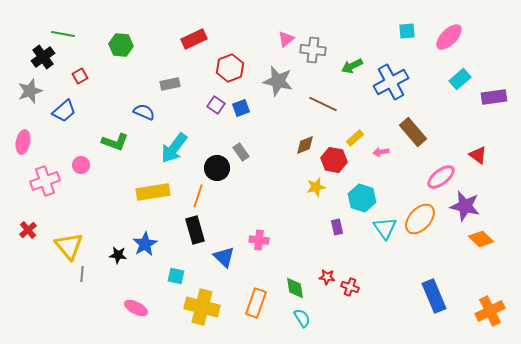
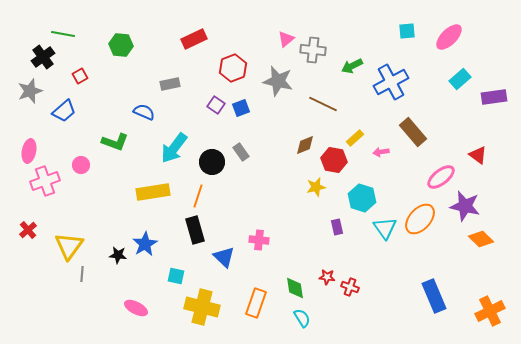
red hexagon at (230, 68): moved 3 px right
pink ellipse at (23, 142): moved 6 px right, 9 px down
black circle at (217, 168): moved 5 px left, 6 px up
yellow triangle at (69, 246): rotated 16 degrees clockwise
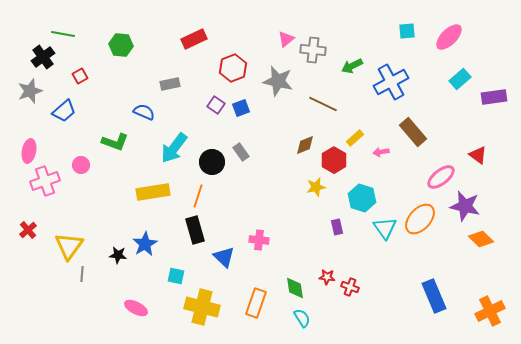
red hexagon at (334, 160): rotated 20 degrees clockwise
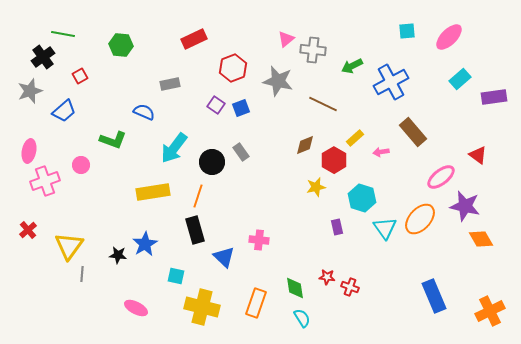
green L-shape at (115, 142): moved 2 px left, 2 px up
orange diamond at (481, 239): rotated 15 degrees clockwise
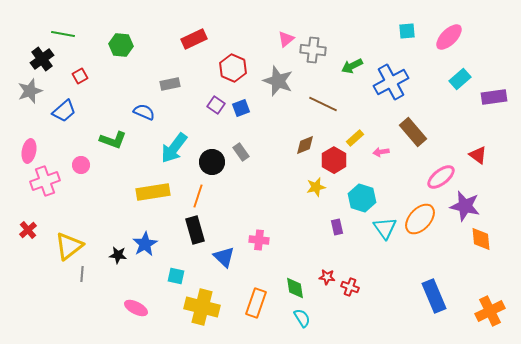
black cross at (43, 57): moved 1 px left, 2 px down
red hexagon at (233, 68): rotated 16 degrees counterclockwise
gray star at (278, 81): rotated 8 degrees clockwise
orange diamond at (481, 239): rotated 25 degrees clockwise
yellow triangle at (69, 246): rotated 16 degrees clockwise
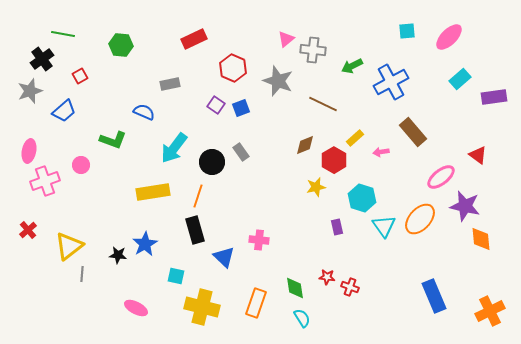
cyan triangle at (385, 228): moved 1 px left, 2 px up
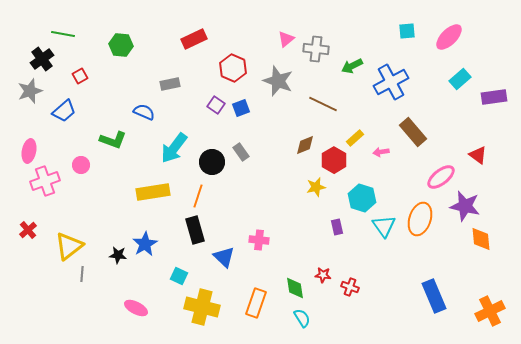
gray cross at (313, 50): moved 3 px right, 1 px up
orange ellipse at (420, 219): rotated 24 degrees counterclockwise
cyan square at (176, 276): moved 3 px right; rotated 12 degrees clockwise
red star at (327, 277): moved 4 px left, 2 px up
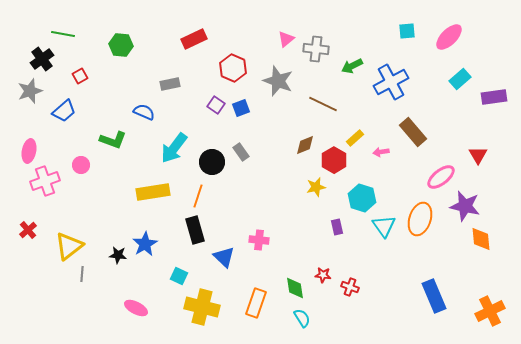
red triangle at (478, 155): rotated 24 degrees clockwise
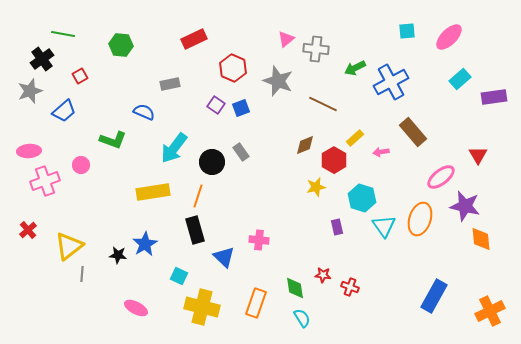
green arrow at (352, 66): moved 3 px right, 2 px down
pink ellipse at (29, 151): rotated 75 degrees clockwise
blue rectangle at (434, 296): rotated 52 degrees clockwise
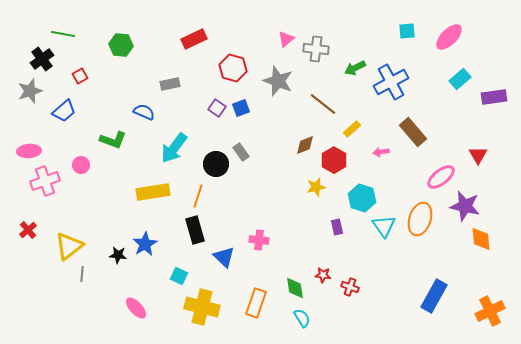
red hexagon at (233, 68): rotated 8 degrees counterclockwise
brown line at (323, 104): rotated 12 degrees clockwise
purple square at (216, 105): moved 1 px right, 3 px down
yellow rectangle at (355, 138): moved 3 px left, 9 px up
black circle at (212, 162): moved 4 px right, 2 px down
pink ellipse at (136, 308): rotated 20 degrees clockwise
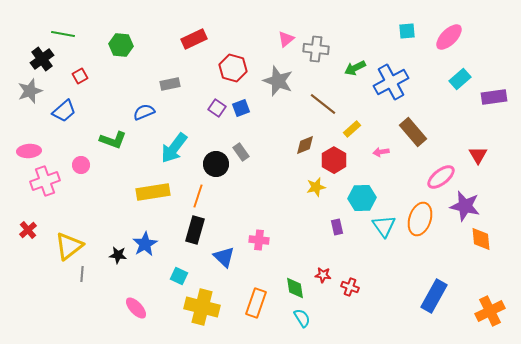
blue semicircle at (144, 112): rotated 45 degrees counterclockwise
cyan hexagon at (362, 198): rotated 20 degrees counterclockwise
black rectangle at (195, 230): rotated 32 degrees clockwise
